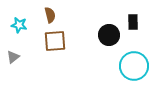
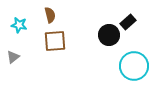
black rectangle: moved 5 px left; rotated 49 degrees clockwise
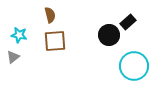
cyan star: moved 10 px down
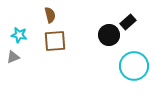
gray triangle: rotated 16 degrees clockwise
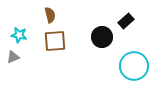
black rectangle: moved 2 px left, 1 px up
black circle: moved 7 px left, 2 px down
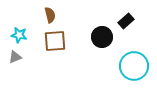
gray triangle: moved 2 px right
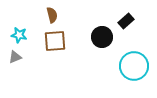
brown semicircle: moved 2 px right
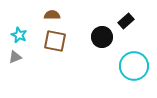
brown semicircle: rotated 77 degrees counterclockwise
cyan star: rotated 14 degrees clockwise
brown square: rotated 15 degrees clockwise
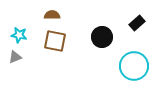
black rectangle: moved 11 px right, 2 px down
cyan star: rotated 14 degrees counterclockwise
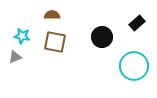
cyan star: moved 3 px right, 1 px down
brown square: moved 1 px down
